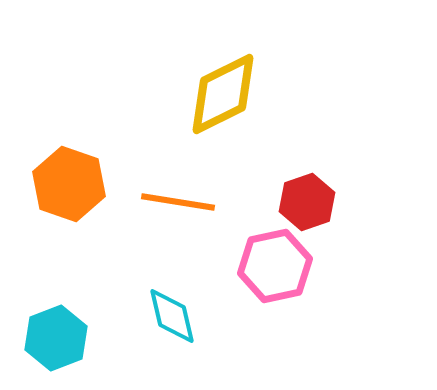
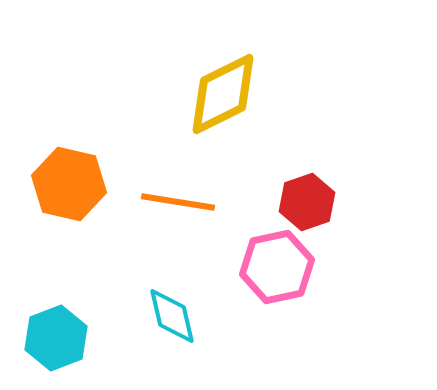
orange hexagon: rotated 6 degrees counterclockwise
pink hexagon: moved 2 px right, 1 px down
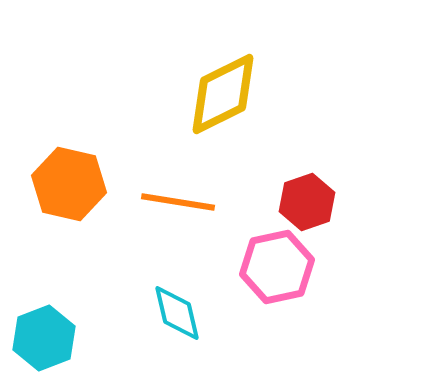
cyan diamond: moved 5 px right, 3 px up
cyan hexagon: moved 12 px left
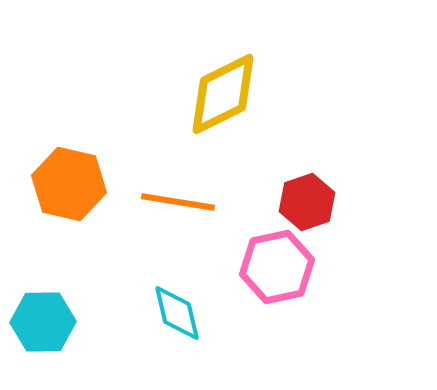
cyan hexagon: moved 1 px left, 16 px up; rotated 20 degrees clockwise
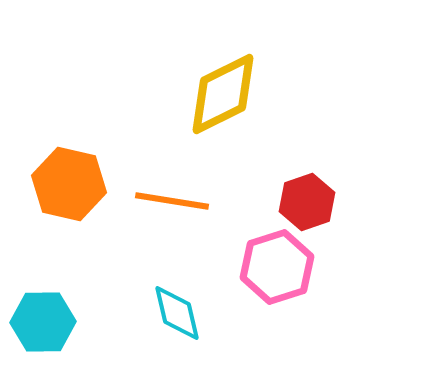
orange line: moved 6 px left, 1 px up
pink hexagon: rotated 6 degrees counterclockwise
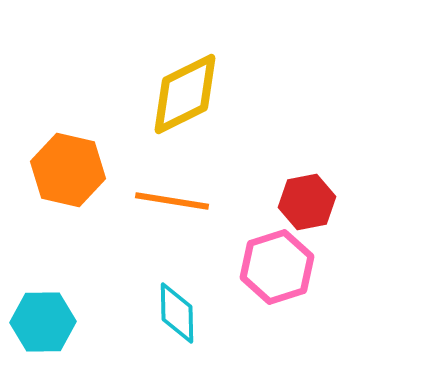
yellow diamond: moved 38 px left
orange hexagon: moved 1 px left, 14 px up
red hexagon: rotated 8 degrees clockwise
cyan diamond: rotated 12 degrees clockwise
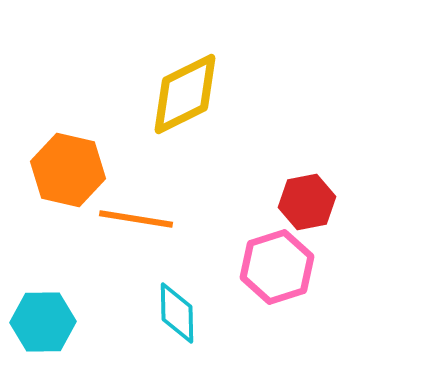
orange line: moved 36 px left, 18 px down
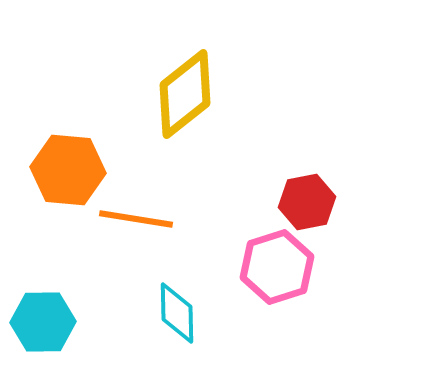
yellow diamond: rotated 12 degrees counterclockwise
orange hexagon: rotated 8 degrees counterclockwise
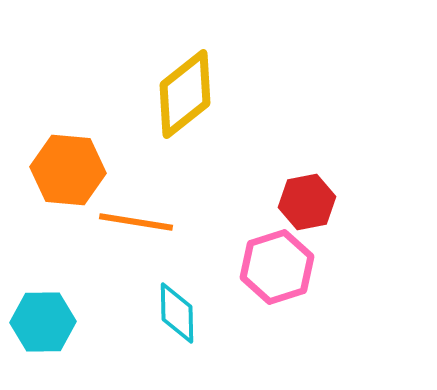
orange line: moved 3 px down
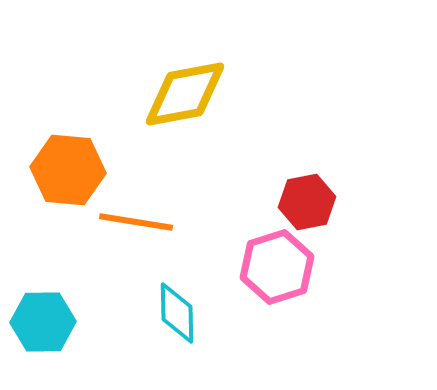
yellow diamond: rotated 28 degrees clockwise
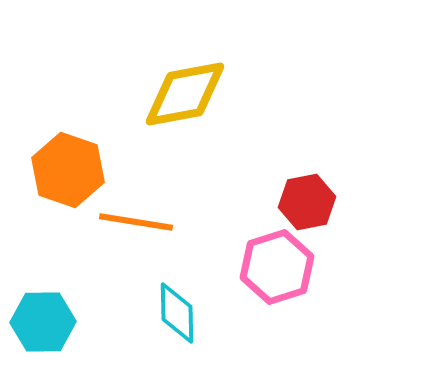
orange hexagon: rotated 14 degrees clockwise
